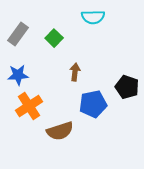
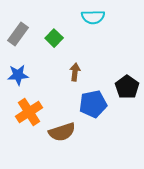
black pentagon: rotated 15 degrees clockwise
orange cross: moved 6 px down
brown semicircle: moved 2 px right, 1 px down
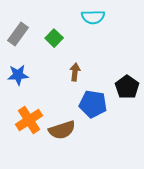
blue pentagon: rotated 20 degrees clockwise
orange cross: moved 8 px down
brown semicircle: moved 2 px up
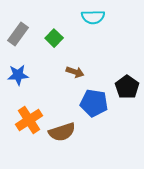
brown arrow: rotated 102 degrees clockwise
blue pentagon: moved 1 px right, 1 px up
brown semicircle: moved 2 px down
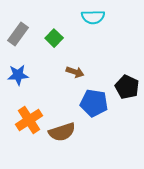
black pentagon: rotated 10 degrees counterclockwise
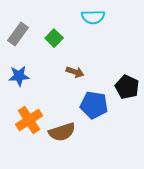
blue star: moved 1 px right, 1 px down
blue pentagon: moved 2 px down
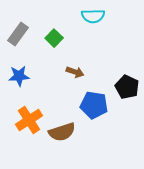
cyan semicircle: moved 1 px up
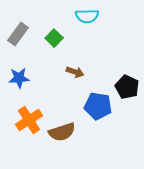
cyan semicircle: moved 6 px left
blue star: moved 2 px down
blue pentagon: moved 4 px right, 1 px down
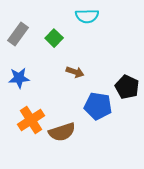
orange cross: moved 2 px right
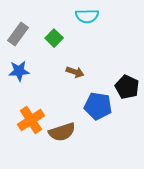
blue star: moved 7 px up
